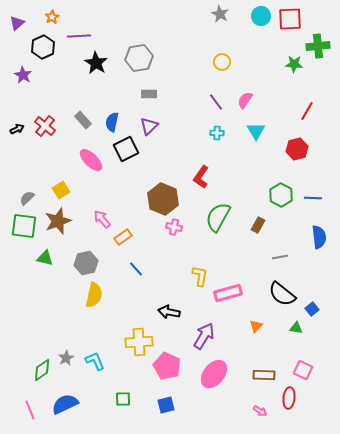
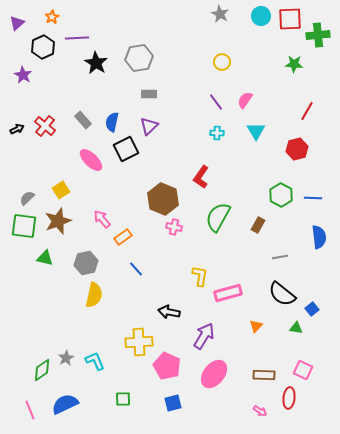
purple line at (79, 36): moved 2 px left, 2 px down
green cross at (318, 46): moved 11 px up
blue square at (166, 405): moved 7 px right, 2 px up
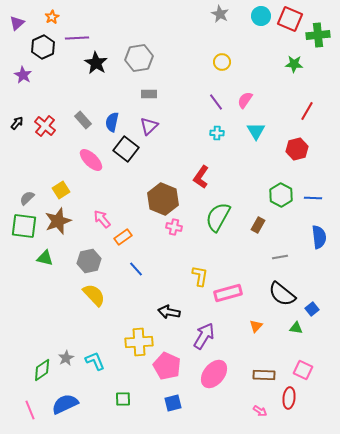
red square at (290, 19): rotated 25 degrees clockwise
black arrow at (17, 129): moved 6 px up; rotated 24 degrees counterclockwise
black square at (126, 149): rotated 25 degrees counterclockwise
gray hexagon at (86, 263): moved 3 px right, 2 px up
yellow semicircle at (94, 295): rotated 55 degrees counterclockwise
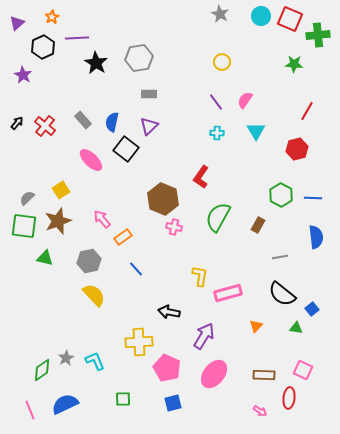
blue semicircle at (319, 237): moved 3 px left
pink pentagon at (167, 366): moved 2 px down
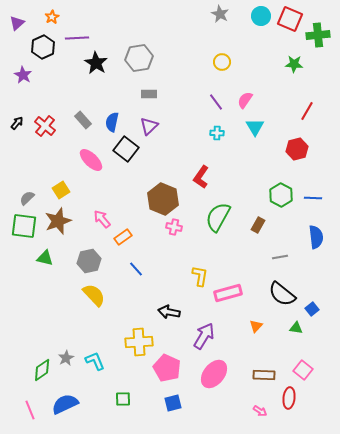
cyan triangle at (256, 131): moved 1 px left, 4 px up
pink square at (303, 370): rotated 12 degrees clockwise
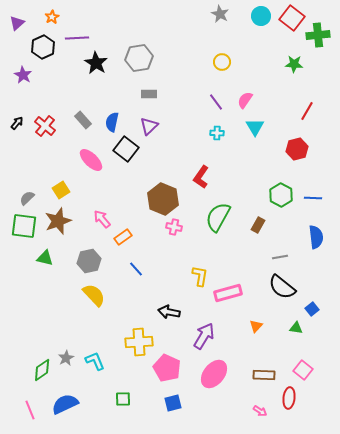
red square at (290, 19): moved 2 px right, 1 px up; rotated 15 degrees clockwise
black semicircle at (282, 294): moved 7 px up
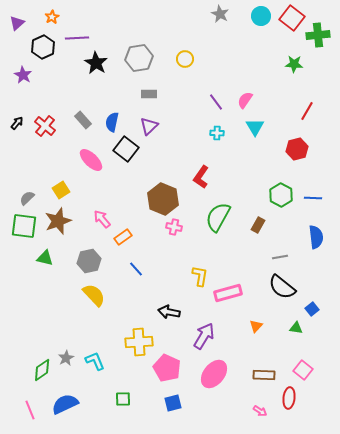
yellow circle at (222, 62): moved 37 px left, 3 px up
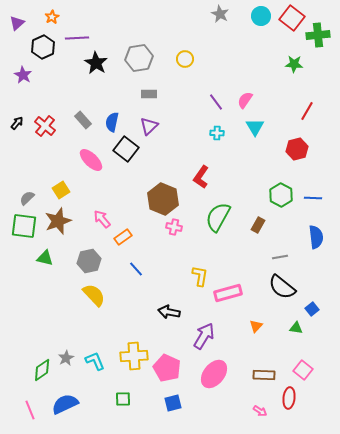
yellow cross at (139, 342): moved 5 px left, 14 px down
